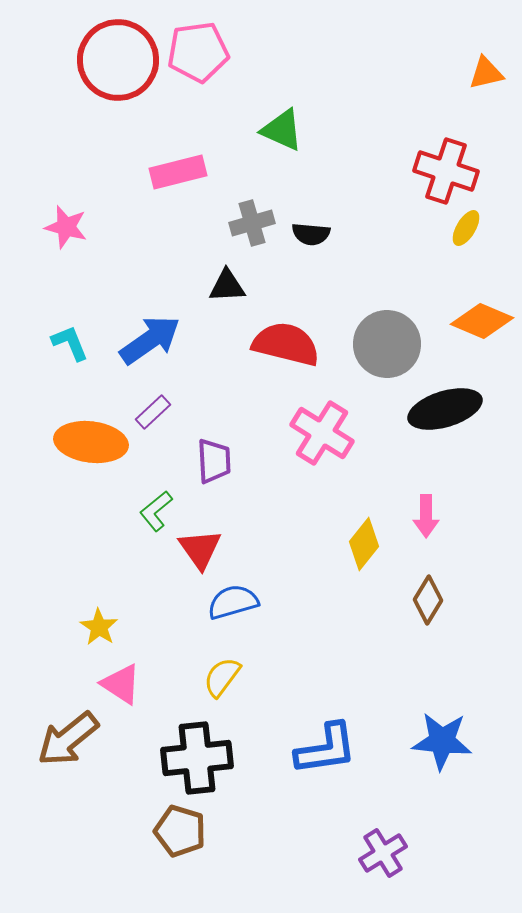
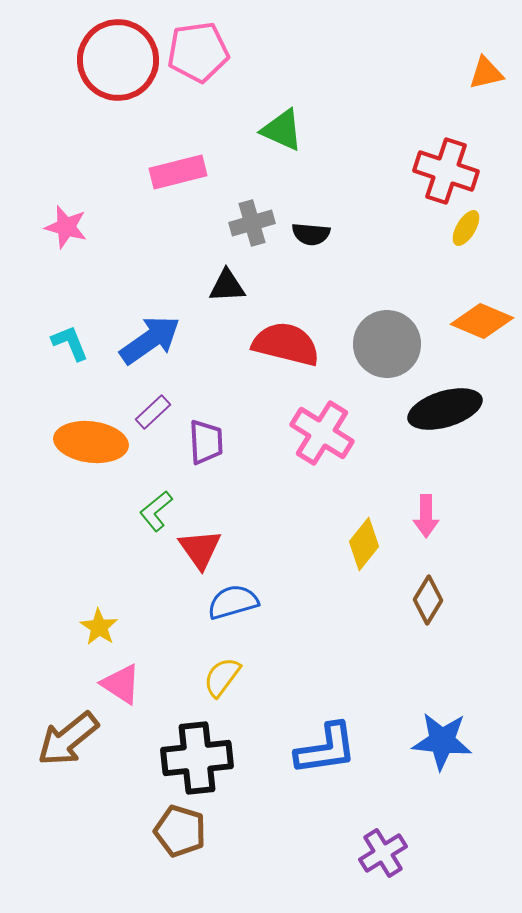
purple trapezoid: moved 8 px left, 19 px up
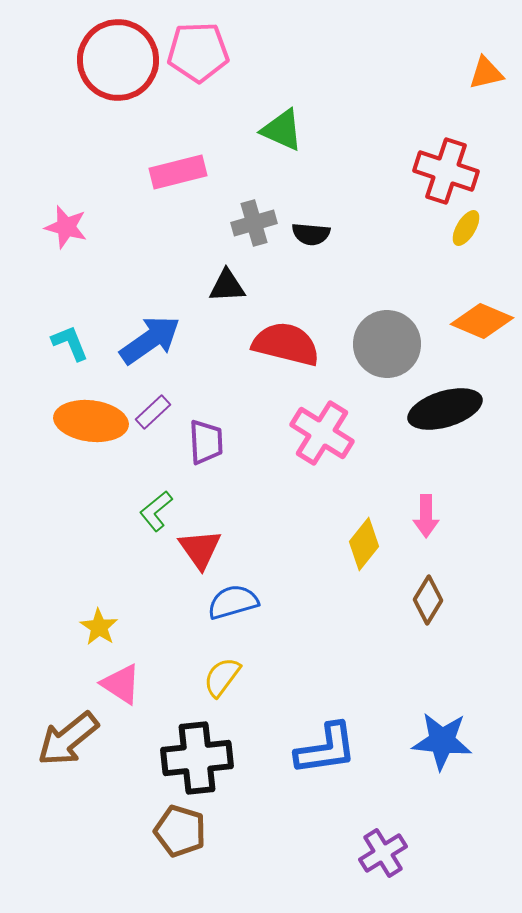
pink pentagon: rotated 6 degrees clockwise
gray cross: moved 2 px right
orange ellipse: moved 21 px up
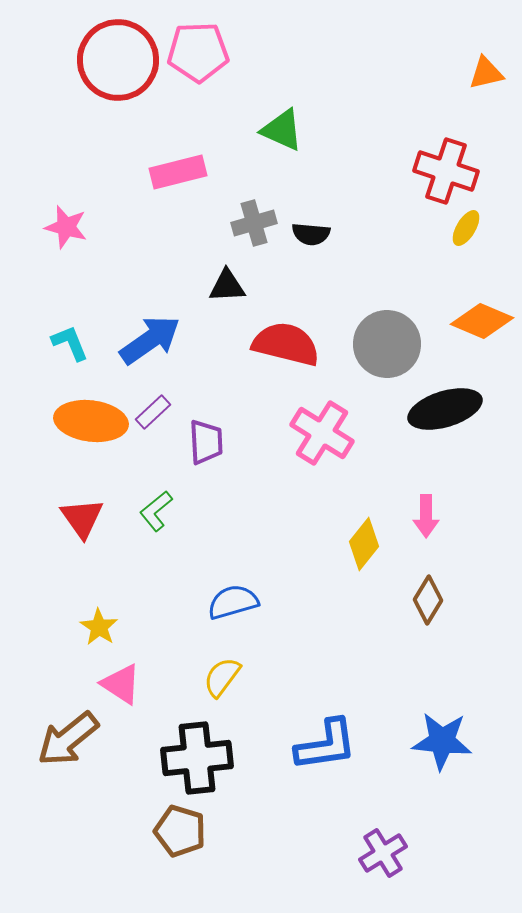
red triangle: moved 118 px left, 31 px up
blue L-shape: moved 4 px up
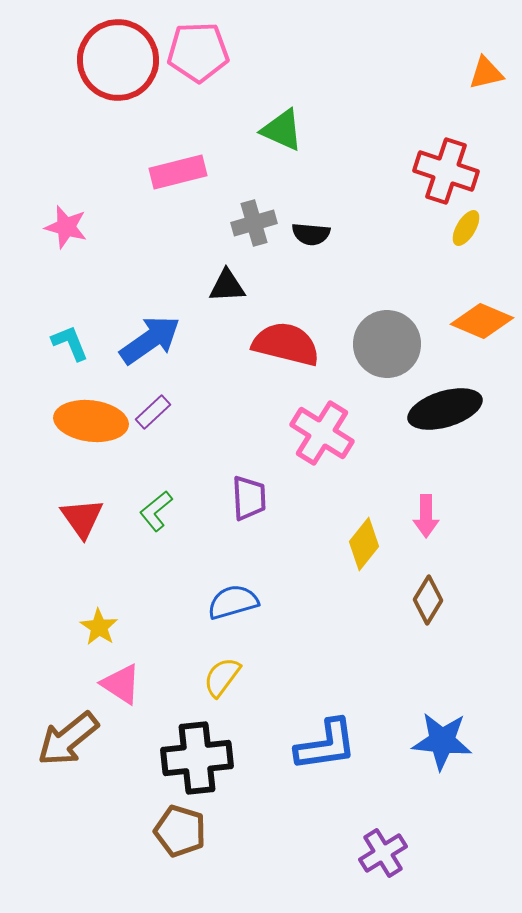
purple trapezoid: moved 43 px right, 56 px down
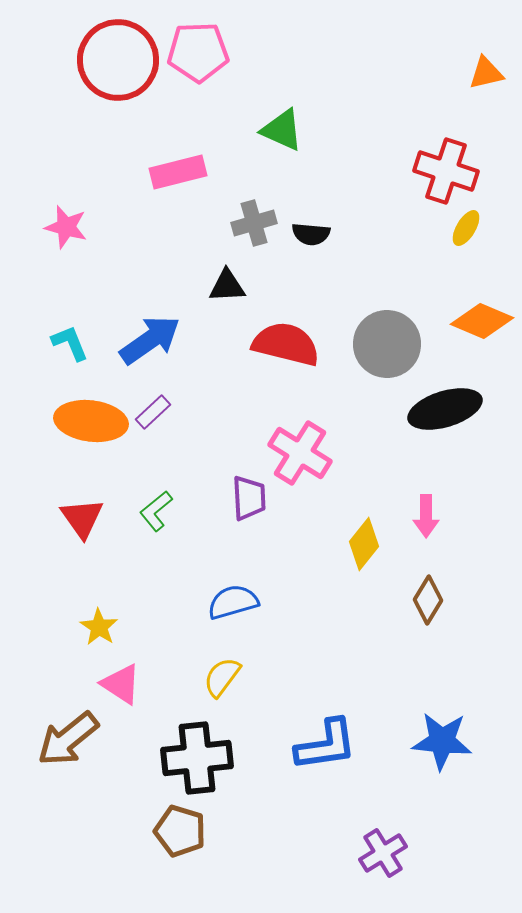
pink cross: moved 22 px left, 20 px down
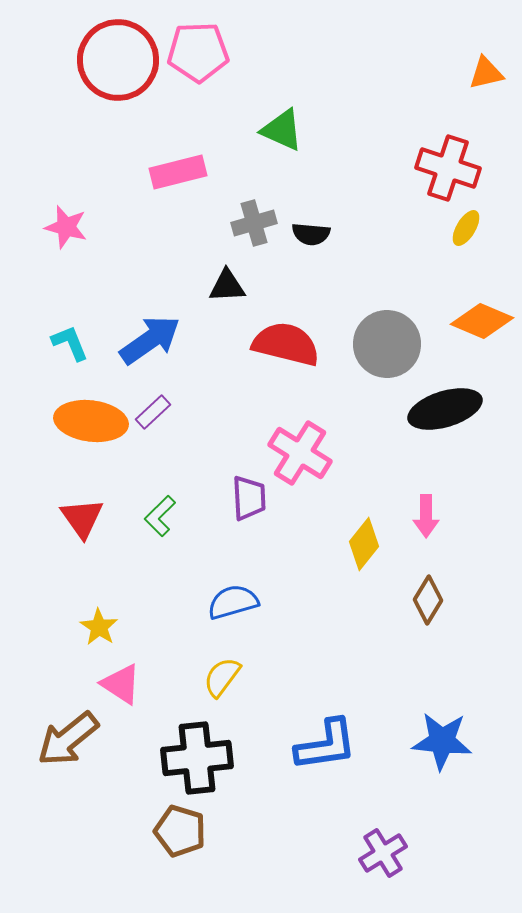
red cross: moved 2 px right, 3 px up
green L-shape: moved 4 px right, 5 px down; rotated 6 degrees counterclockwise
